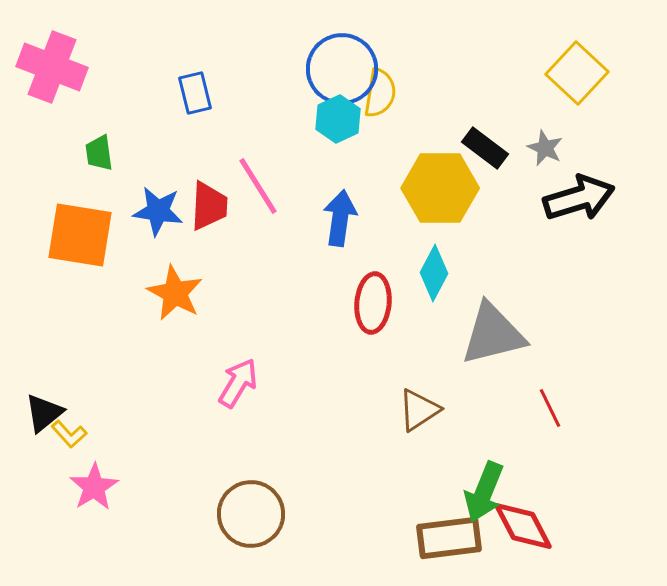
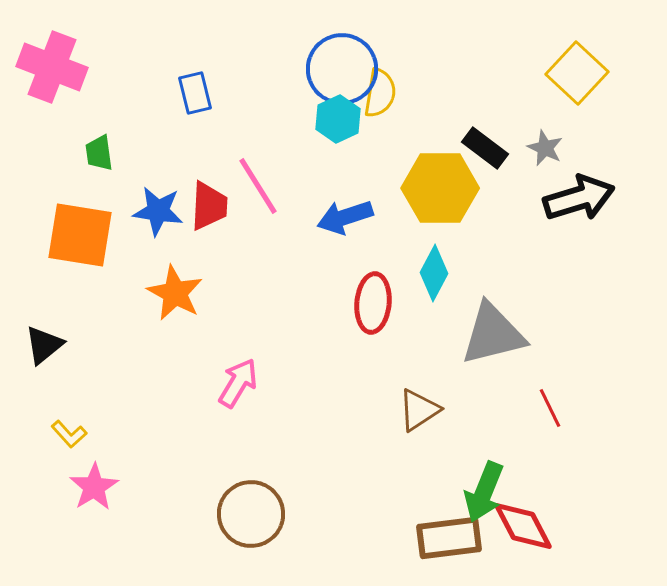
blue arrow: moved 5 px right, 1 px up; rotated 116 degrees counterclockwise
black triangle: moved 68 px up
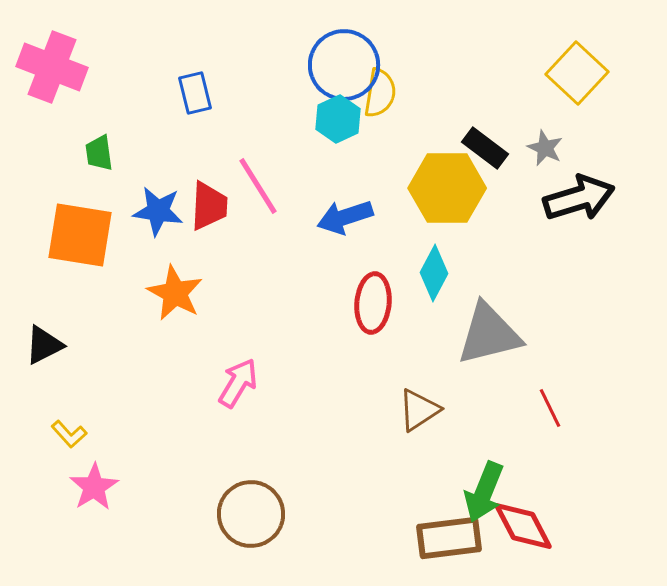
blue circle: moved 2 px right, 4 px up
yellow hexagon: moved 7 px right
gray triangle: moved 4 px left
black triangle: rotated 12 degrees clockwise
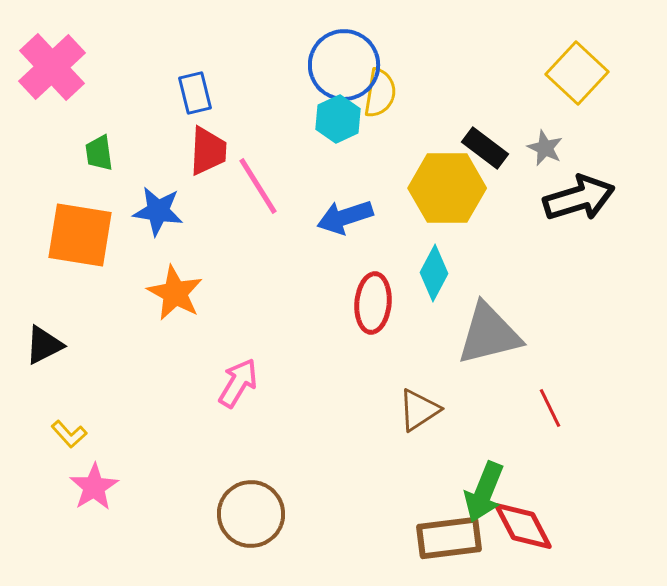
pink cross: rotated 26 degrees clockwise
red trapezoid: moved 1 px left, 55 px up
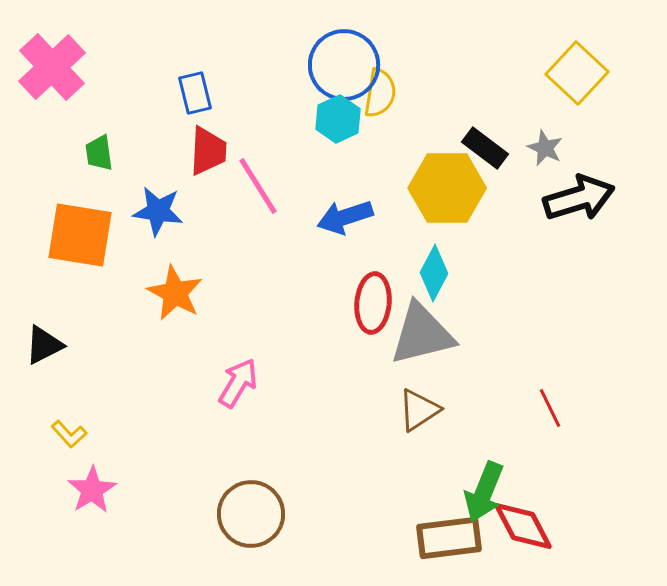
gray triangle: moved 67 px left
pink star: moved 2 px left, 3 px down
